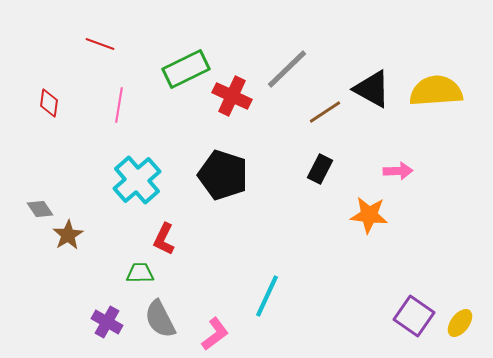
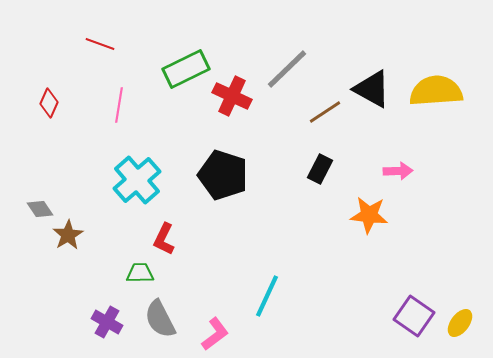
red diamond: rotated 16 degrees clockwise
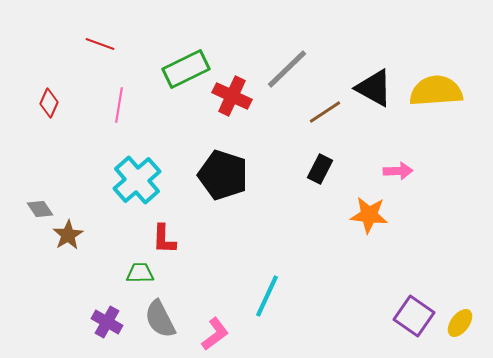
black triangle: moved 2 px right, 1 px up
red L-shape: rotated 24 degrees counterclockwise
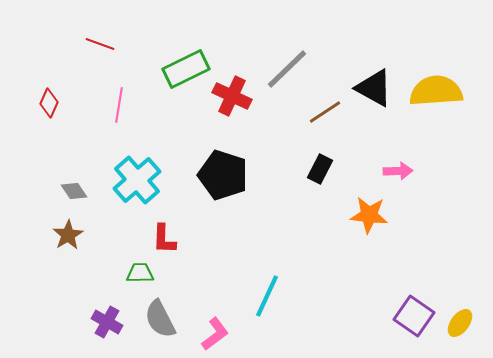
gray diamond: moved 34 px right, 18 px up
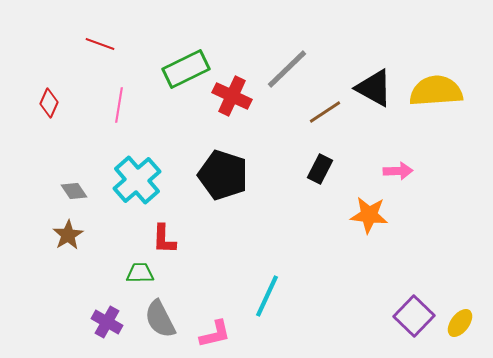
purple square: rotated 9 degrees clockwise
pink L-shape: rotated 24 degrees clockwise
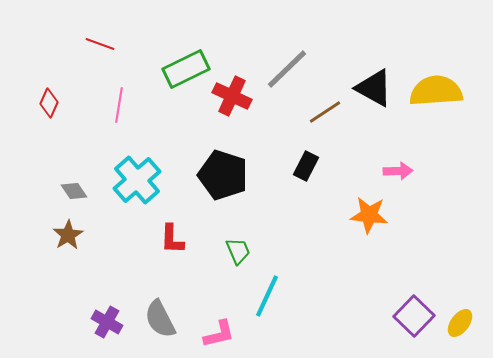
black rectangle: moved 14 px left, 3 px up
red L-shape: moved 8 px right
green trapezoid: moved 98 px right, 22 px up; rotated 68 degrees clockwise
pink L-shape: moved 4 px right
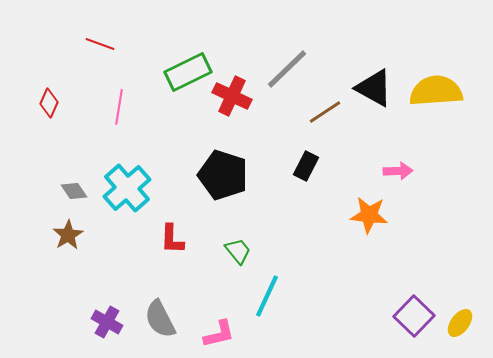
green rectangle: moved 2 px right, 3 px down
pink line: moved 2 px down
cyan cross: moved 10 px left, 8 px down
green trapezoid: rotated 16 degrees counterclockwise
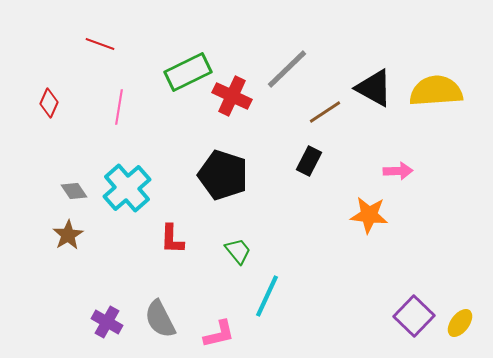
black rectangle: moved 3 px right, 5 px up
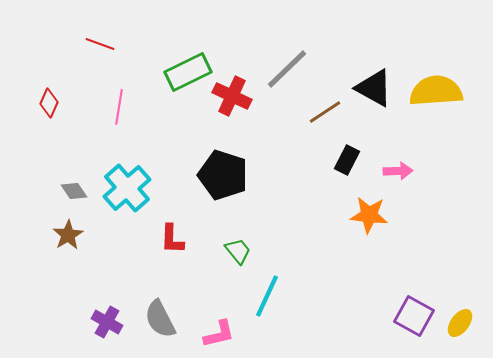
black rectangle: moved 38 px right, 1 px up
purple square: rotated 15 degrees counterclockwise
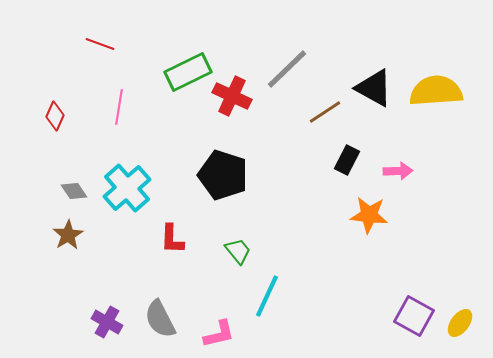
red diamond: moved 6 px right, 13 px down
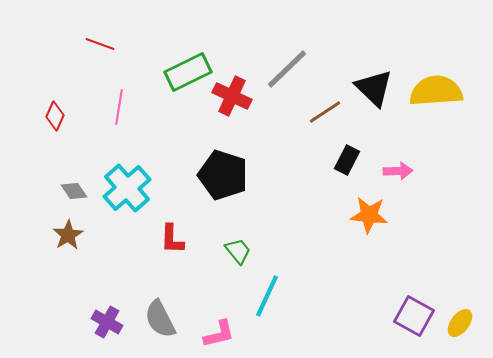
black triangle: rotated 15 degrees clockwise
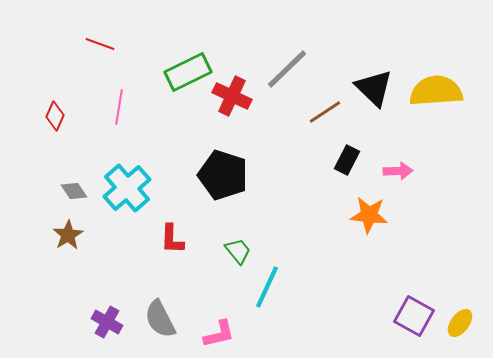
cyan line: moved 9 px up
